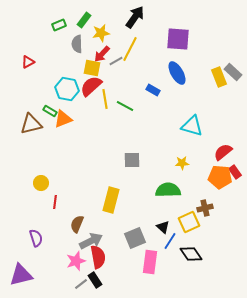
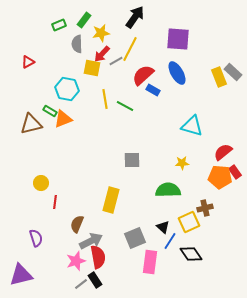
red semicircle at (91, 86): moved 52 px right, 11 px up
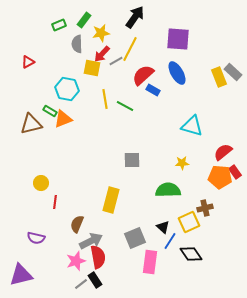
purple semicircle at (36, 238): rotated 120 degrees clockwise
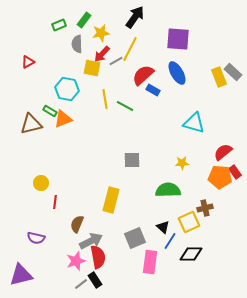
cyan triangle at (192, 126): moved 2 px right, 3 px up
black diamond at (191, 254): rotated 55 degrees counterclockwise
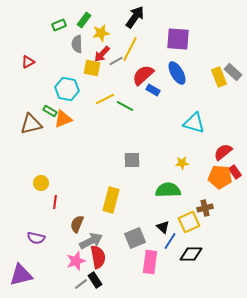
yellow line at (105, 99): rotated 72 degrees clockwise
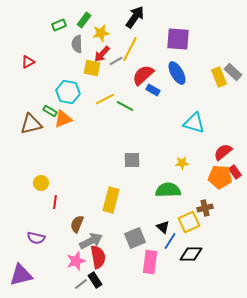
cyan hexagon at (67, 89): moved 1 px right, 3 px down
